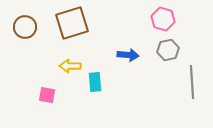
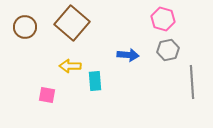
brown square: rotated 32 degrees counterclockwise
cyan rectangle: moved 1 px up
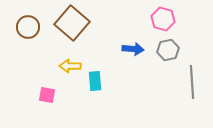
brown circle: moved 3 px right
blue arrow: moved 5 px right, 6 px up
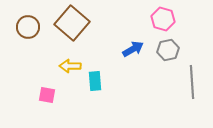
blue arrow: rotated 35 degrees counterclockwise
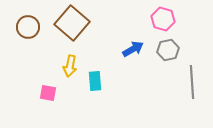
yellow arrow: rotated 80 degrees counterclockwise
pink square: moved 1 px right, 2 px up
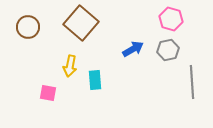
pink hexagon: moved 8 px right
brown square: moved 9 px right
cyan rectangle: moved 1 px up
